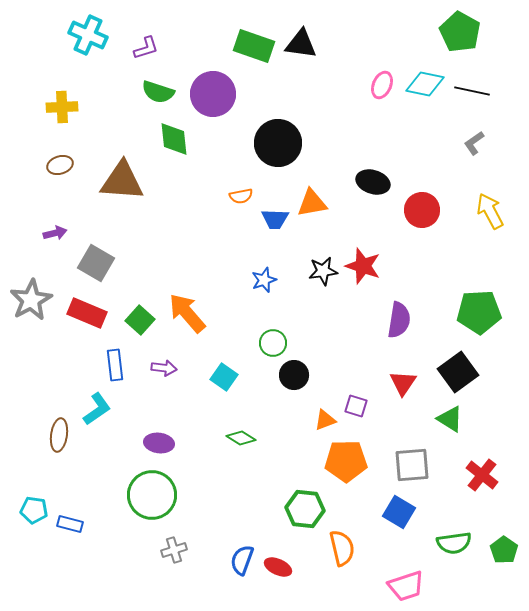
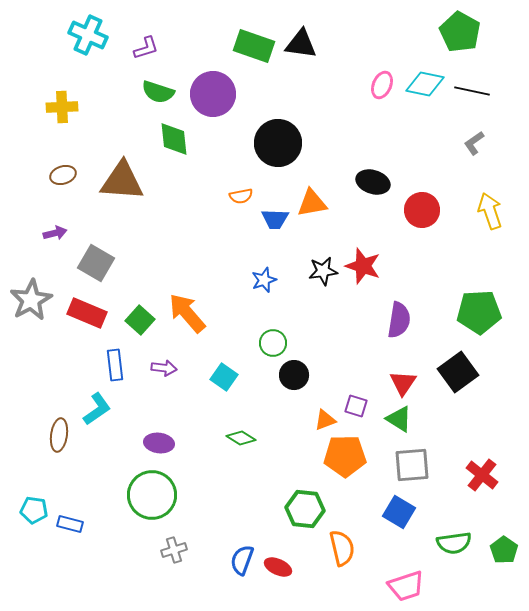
brown ellipse at (60, 165): moved 3 px right, 10 px down
yellow arrow at (490, 211): rotated 9 degrees clockwise
green triangle at (450, 419): moved 51 px left
orange pentagon at (346, 461): moved 1 px left, 5 px up
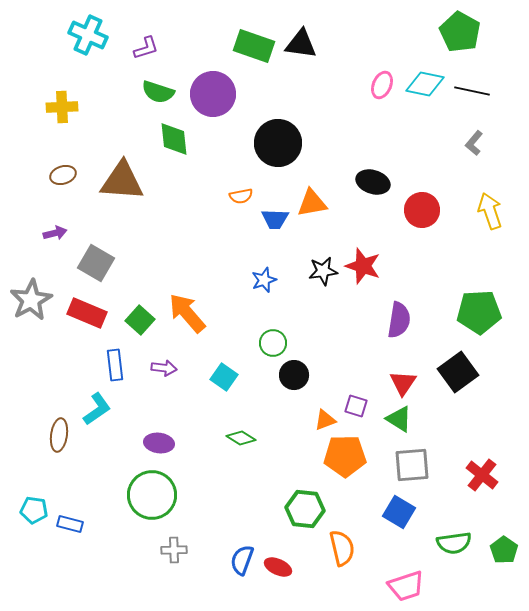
gray L-shape at (474, 143): rotated 15 degrees counterclockwise
gray cross at (174, 550): rotated 15 degrees clockwise
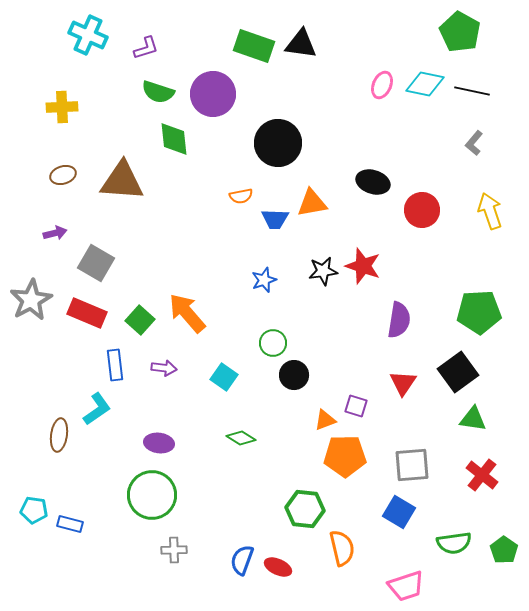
green triangle at (399, 419): moved 74 px right; rotated 24 degrees counterclockwise
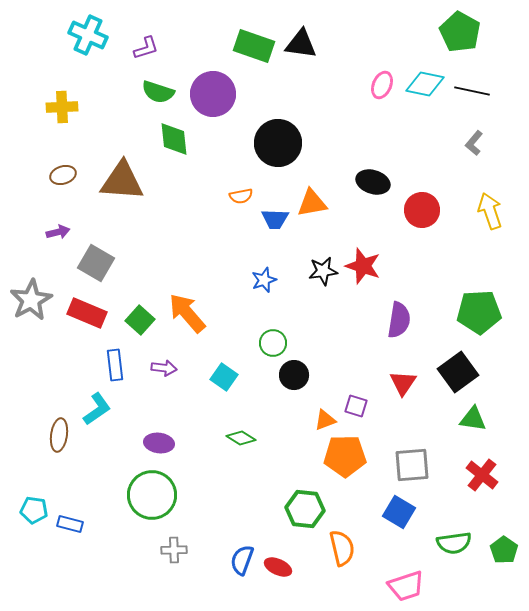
purple arrow at (55, 233): moved 3 px right, 1 px up
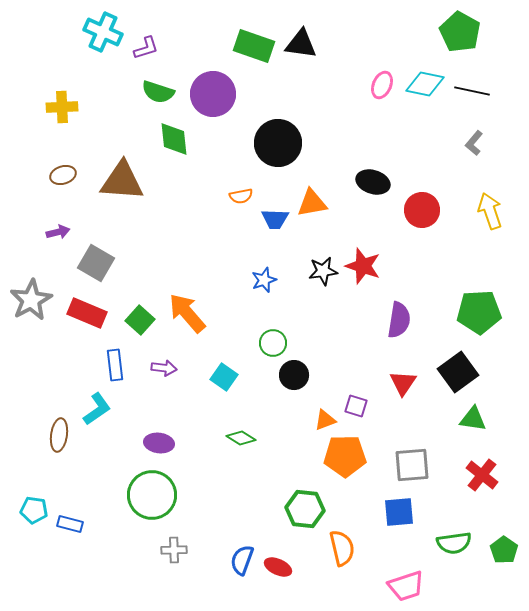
cyan cross at (88, 35): moved 15 px right, 3 px up
blue square at (399, 512): rotated 36 degrees counterclockwise
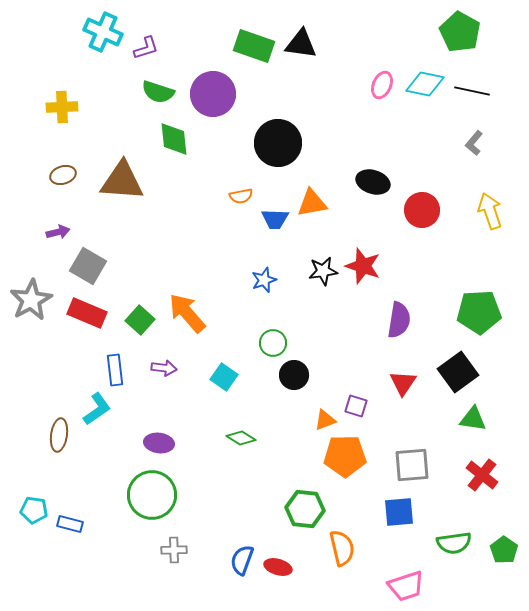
gray square at (96, 263): moved 8 px left, 3 px down
blue rectangle at (115, 365): moved 5 px down
red ellipse at (278, 567): rotated 8 degrees counterclockwise
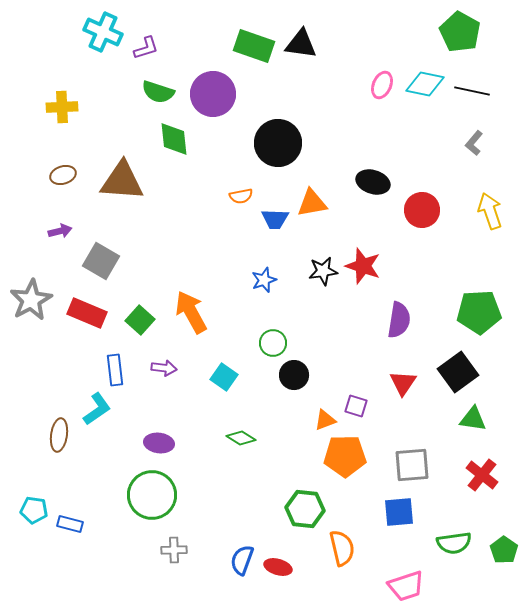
purple arrow at (58, 232): moved 2 px right, 1 px up
gray square at (88, 266): moved 13 px right, 5 px up
orange arrow at (187, 313): moved 4 px right, 1 px up; rotated 12 degrees clockwise
